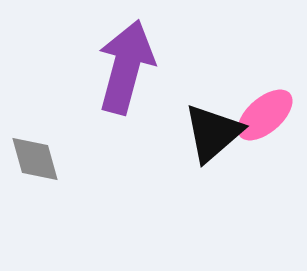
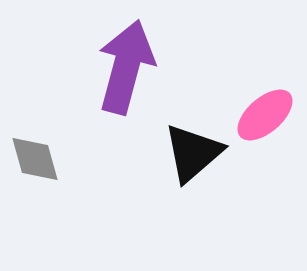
black triangle: moved 20 px left, 20 px down
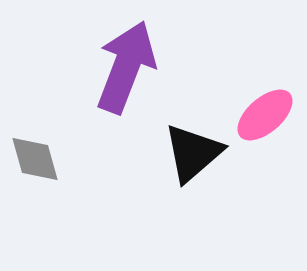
purple arrow: rotated 6 degrees clockwise
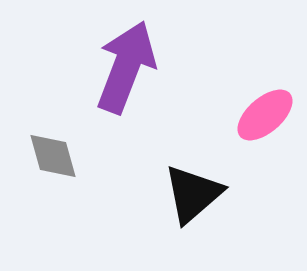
black triangle: moved 41 px down
gray diamond: moved 18 px right, 3 px up
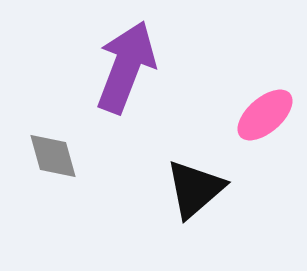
black triangle: moved 2 px right, 5 px up
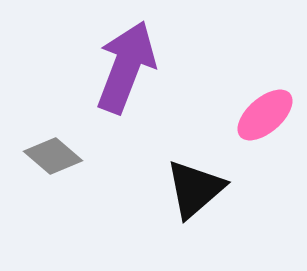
gray diamond: rotated 34 degrees counterclockwise
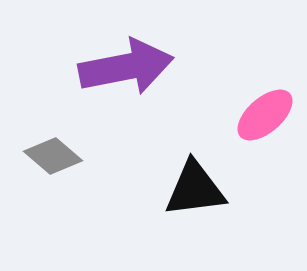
purple arrow: rotated 58 degrees clockwise
black triangle: rotated 34 degrees clockwise
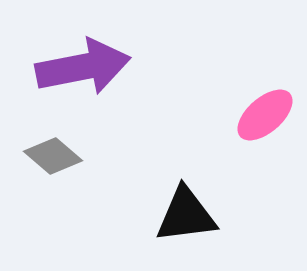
purple arrow: moved 43 px left
black triangle: moved 9 px left, 26 px down
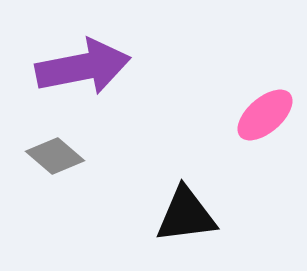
gray diamond: moved 2 px right
